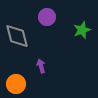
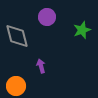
orange circle: moved 2 px down
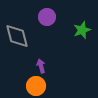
orange circle: moved 20 px right
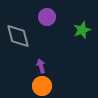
gray diamond: moved 1 px right
orange circle: moved 6 px right
